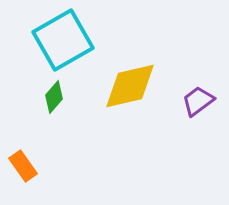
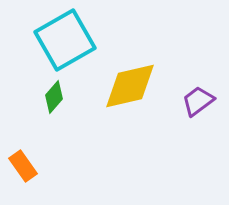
cyan square: moved 2 px right
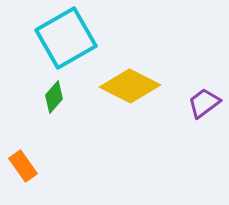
cyan square: moved 1 px right, 2 px up
yellow diamond: rotated 40 degrees clockwise
purple trapezoid: moved 6 px right, 2 px down
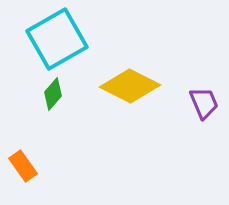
cyan square: moved 9 px left, 1 px down
green diamond: moved 1 px left, 3 px up
purple trapezoid: rotated 104 degrees clockwise
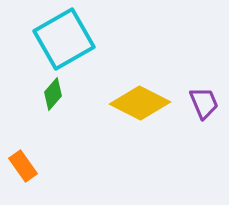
cyan square: moved 7 px right
yellow diamond: moved 10 px right, 17 px down
